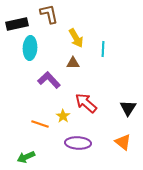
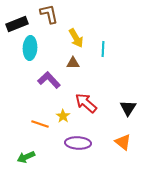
black rectangle: rotated 10 degrees counterclockwise
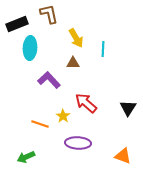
orange triangle: moved 14 px down; rotated 18 degrees counterclockwise
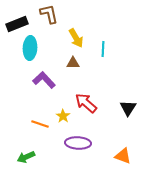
purple L-shape: moved 5 px left
